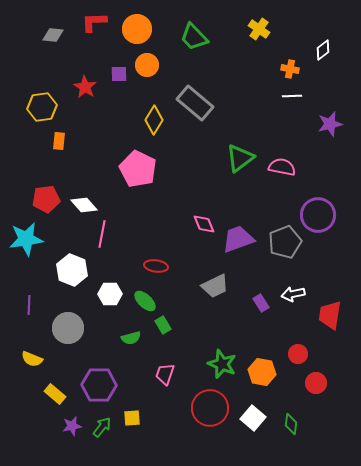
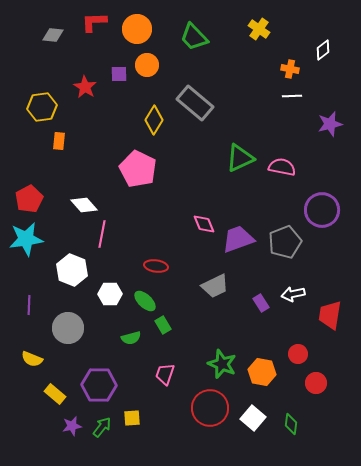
green triangle at (240, 158): rotated 12 degrees clockwise
red pentagon at (46, 199): moved 17 px left; rotated 20 degrees counterclockwise
purple circle at (318, 215): moved 4 px right, 5 px up
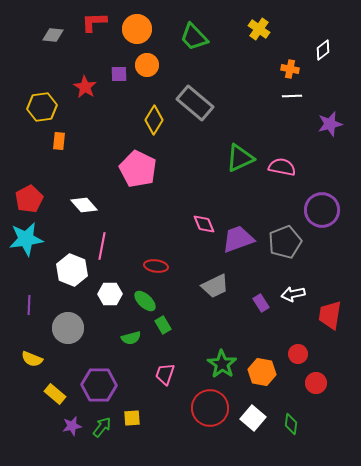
pink line at (102, 234): moved 12 px down
green star at (222, 364): rotated 12 degrees clockwise
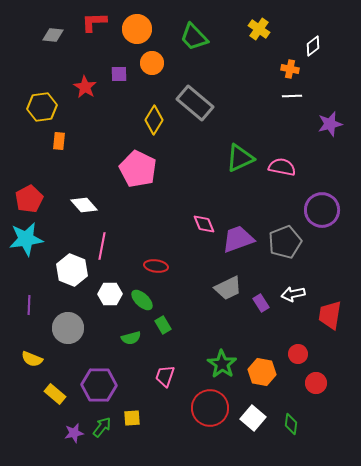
white diamond at (323, 50): moved 10 px left, 4 px up
orange circle at (147, 65): moved 5 px right, 2 px up
gray trapezoid at (215, 286): moved 13 px right, 2 px down
green ellipse at (145, 301): moved 3 px left, 1 px up
pink trapezoid at (165, 374): moved 2 px down
purple star at (72, 426): moved 2 px right, 7 px down
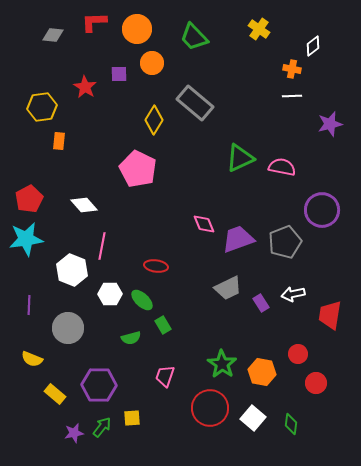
orange cross at (290, 69): moved 2 px right
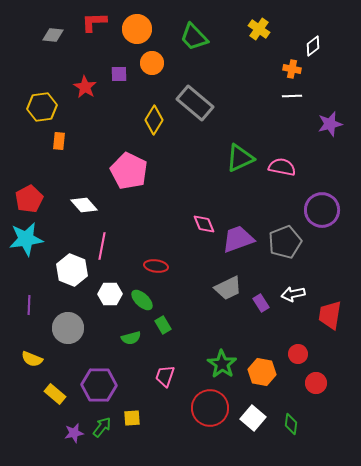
pink pentagon at (138, 169): moved 9 px left, 2 px down
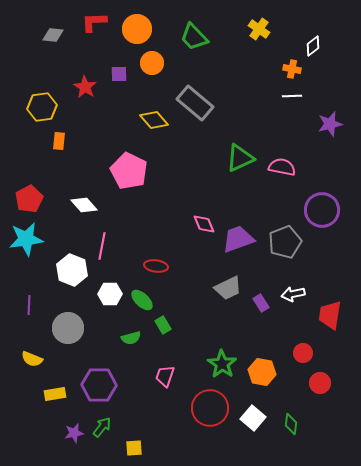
yellow diamond at (154, 120): rotated 72 degrees counterclockwise
red circle at (298, 354): moved 5 px right, 1 px up
red circle at (316, 383): moved 4 px right
yellow rectangle at (55, 394): rotated 50 degrees counterclockwise
yellow square at (132, 418): moved 2 px right, 30 px down
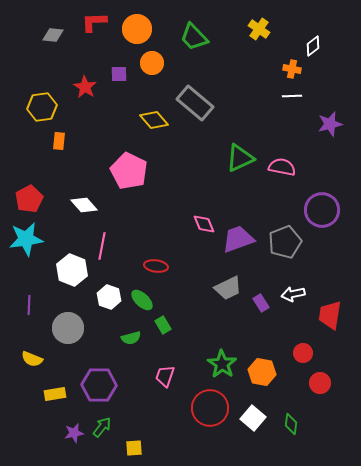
white hexagon at (110, 294): moved 1 px left, 3 px down; rotated 20 degrees clockwise
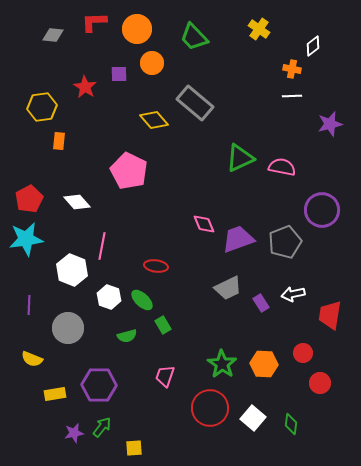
white diamond at (84, 205): moved 7 px left, 3 px up
green semicircle at (131, 338): moved 4 px left, 2 px up
orange hexagon at (262, 372): moved 2 px right, 8 px up; rotated 8 degrees counterclockwise
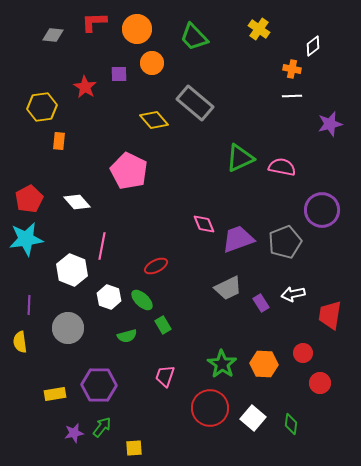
red ellipse at (156, 266): rotated 35 degrees counterclockwise
yellow semicircle at (32, 359): moved 12 px left, 17 px up; rotated 60 degrees clockwise
